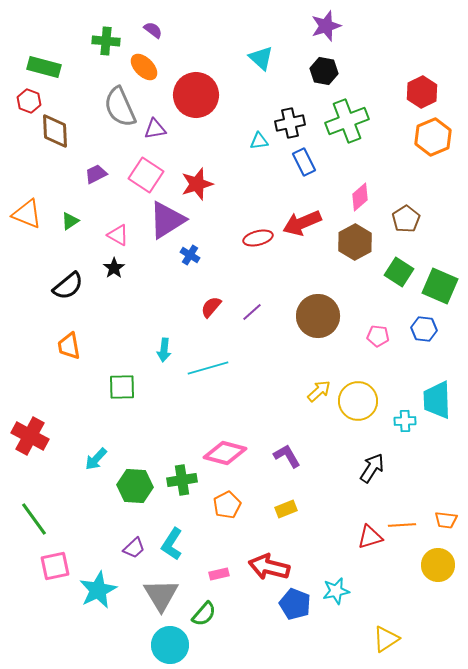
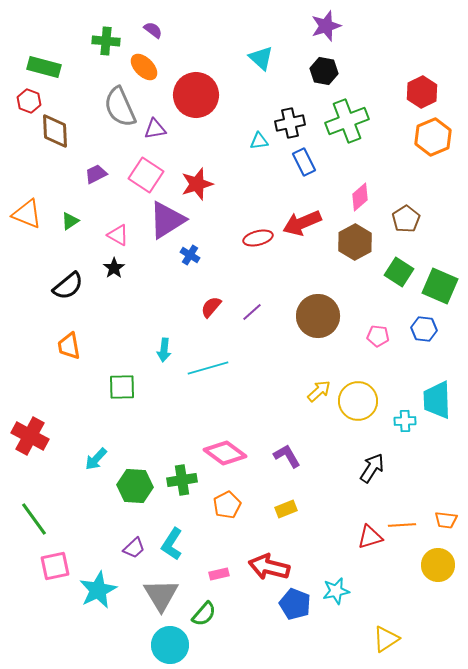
pink diamond at (225, 453): rotated 21 degrees clockwise
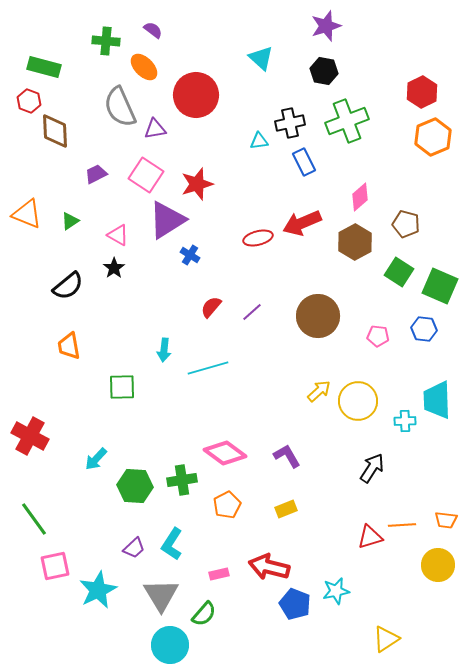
brown pentagon at (406, 219): moved 5 px down; rotated 24 degrees counterclockwise
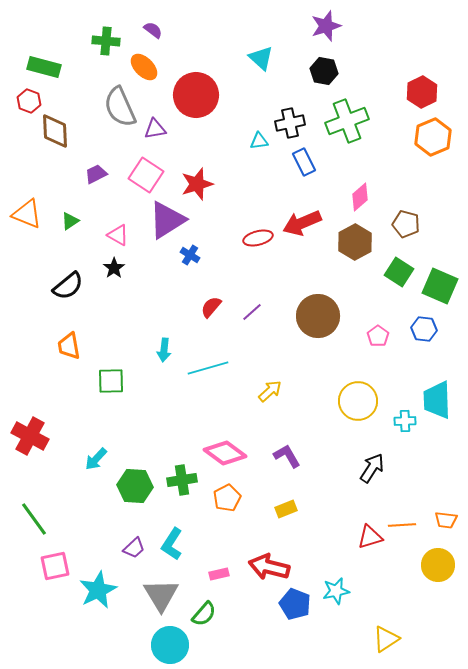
pink pentagon at (378, 336): rotated 30 degrees clockwise
green square at (122, 387): moved 11 px left, 6 px up
yellow arrow at (319, 391): moved 49 px left
orange pentagon at (227, 505): moved 7 px up
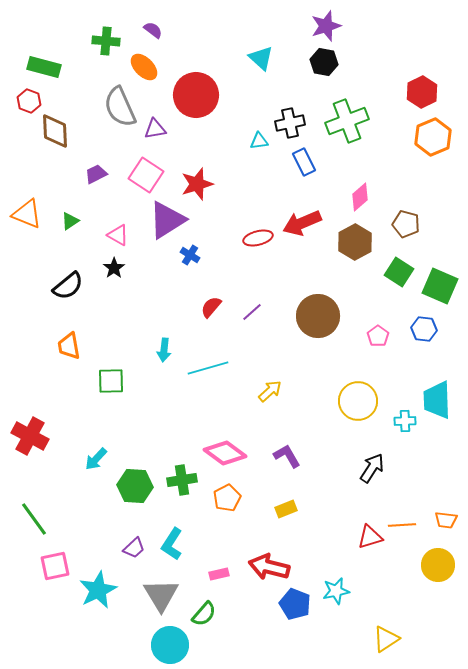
black hexagon at (324, 71): moved 9 px up
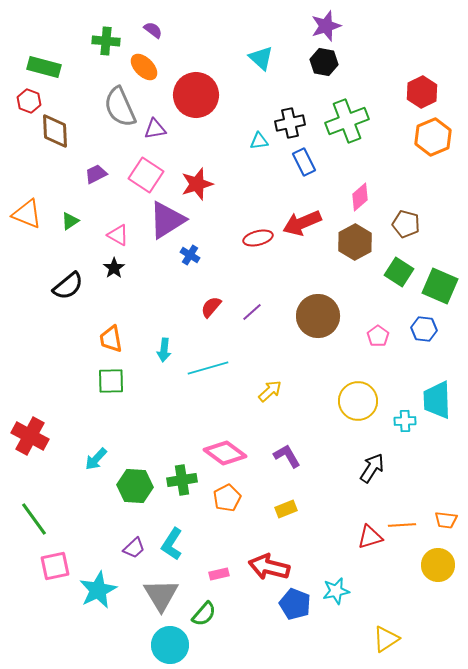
orange trapezoid at (69, 346): moved 42 px right, 7 px up
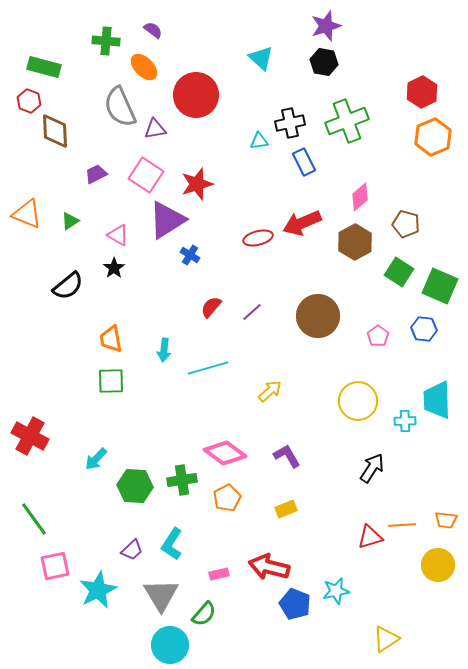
purple trapezoid at (134, 548): moved 2 px left, 2 px down
